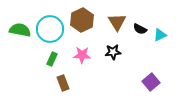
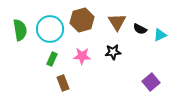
brown hexagon: rotated 10 degrees clockwise
green semicircle: rotated 70 degrees clockwise
pink star: moved 1 px down
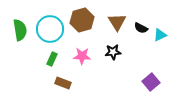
black semicircle: moved 1 px right, 1 px up
brown rectangle: rotated 49 degrees counterclockwise
